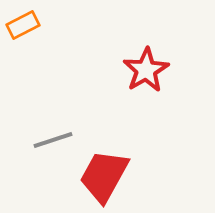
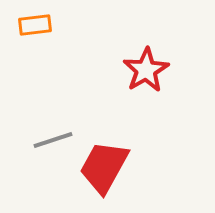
orange rectangle: moved 12 px right; rotated 20 degrees clockwise
red trapezoid: moved 9 px up
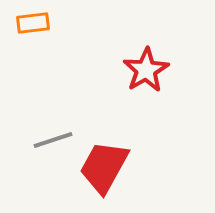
orange rectangle: moved 2 px left, 2 px up
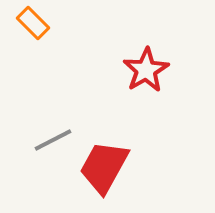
orange rectangle: rotated 52 degrees clockwise
gray line: rotated 9 degrees counterclockwise
